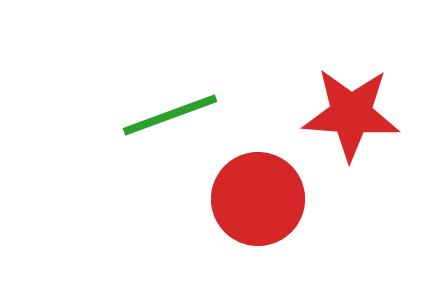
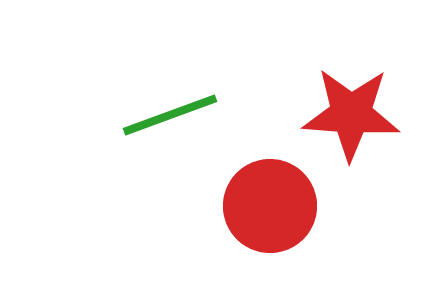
red circle: moved 12 px right, 7 px down
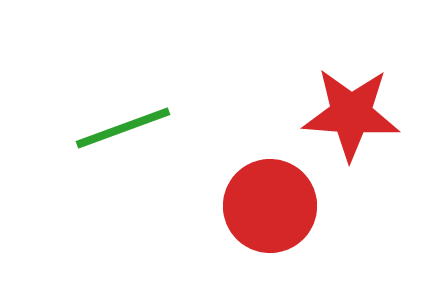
green line: moved 47 px left, 13 px down
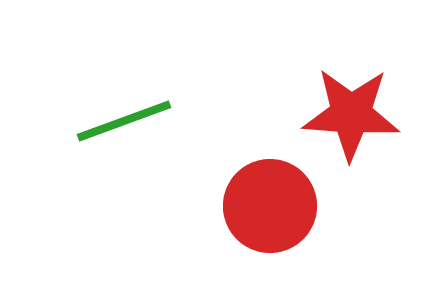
green line: moved 1 px right, 7 px up
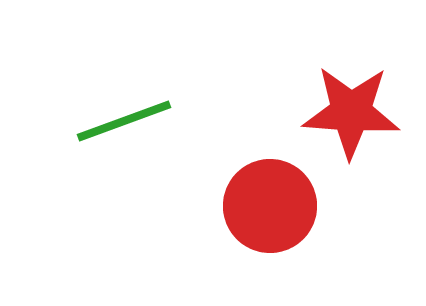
red star: moved 2 px up
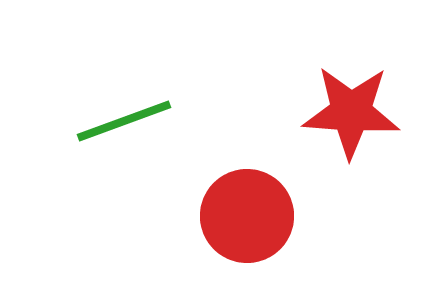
red circle: moved 23 px left, 10 px down
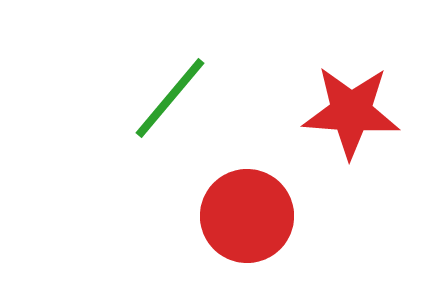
green line: moved 46 px right, 23 px up; rotated 30 degrees counterclockwise
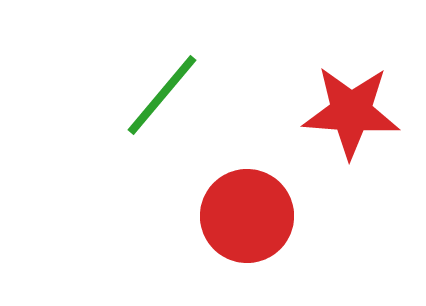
green line: moved 8 px left, 3 px up
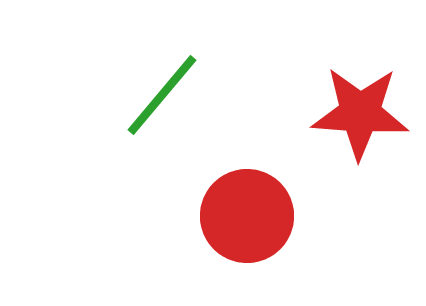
red star: moved 9 px right, 1 px down
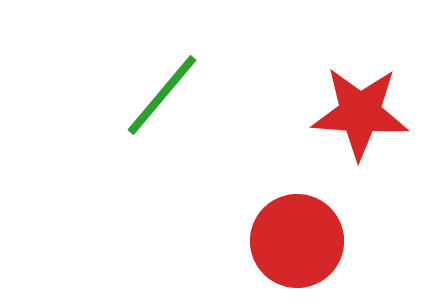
red circle: moved 50 px right, 25 px down
